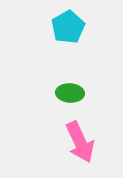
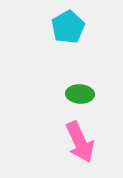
green ellipse: moved 10 px right, 1 px down
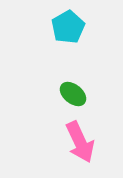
green ellipse: moved 7 px left; rotated 36 degrees clockwise
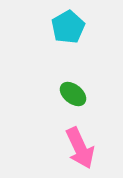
pink arrow: moved 6 px down
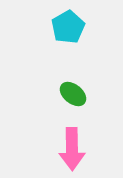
pink arrow: moved 8 px left, 1 px down; rotated 24 degrees clockwise
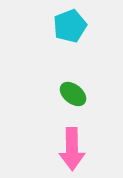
cyan pentagon: moved 2 px right, 1 px up; rotated 8 degrees clockwise
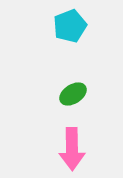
green ellipse: rotated 72 degrees counterclockwise
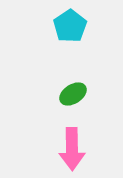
cyan pentagon: rotated 12 degrees counterclockwise
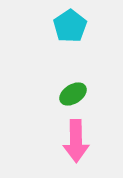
pink arrow: moved 4 px right, 8 px up
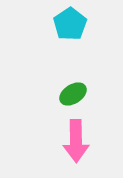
cyan pentagon: moved 2 px up
